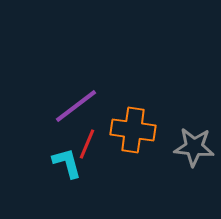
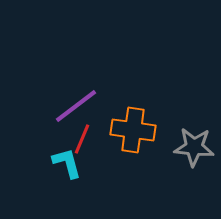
red line: moved 5 px left, 5 px up
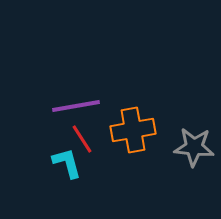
purple line: rotated 27 degrees clockwise
orange cross: rotated 18 degrees counterclockwise
red line: rotated 56 degrees counterclockwise
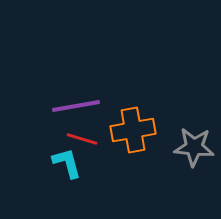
red line: rotated 40 degrees counterclockwise
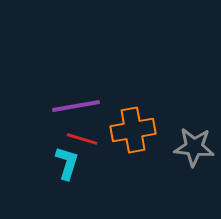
cyan L-shape: rotated 32 degrees clockwise
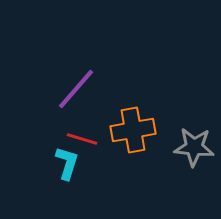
purple line: moved 17 px up; rotated 39 degrees counterclockwise
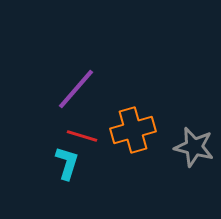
orange cross: rotated 6 degrees counterclockwise
red line: moved 3 px up
gray star: rotated 9 degrees clockwise
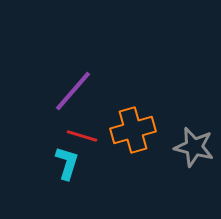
purple line: moved 3 px left, 2 px down
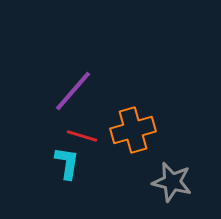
gray star: moved 22 px left, 35 px down
cyan L-shape: rotated 8 degrees counterclockwise
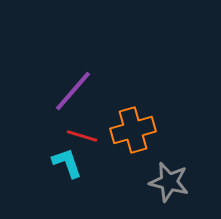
cyan L-shape: rotated 28 degrees counterclockwise
gray star: moved 3 px left
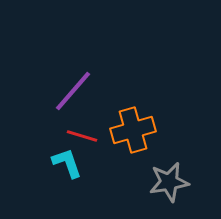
gray star: rotated 24 degrees counterclockwise
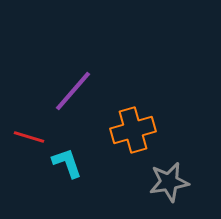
red line: moved 53 px left, 1 px down
